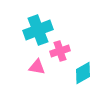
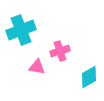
cyan cross: moved 17 px left
cyan diamond: moved 6 px right, 4 px down
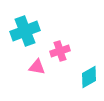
cyan cross: moved 4 px right, 1 px down
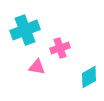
cyan cross: moved 1 px up
pink cross: moved 3 px up
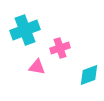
cyan diamond: moved 2 px up; rotated 10 degrees clockwise
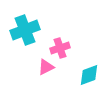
pink triangle: moved 9 px right; rotated 36 degrees counterclockwise
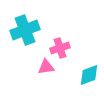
pink triangle: rotated 18 degrees clockwise
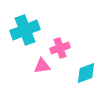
pink triangle: moved 4 px left, 1 px up
cyan diamond: moved 3 px left, 2 px up
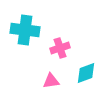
cyan cross: rotated 28 degrees clockwise
pink triangle: moved 9 px right, 15 px down
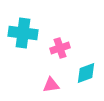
cyan cross: moved 2 px left, 3 px down
pink triangle: moved 4 px down
